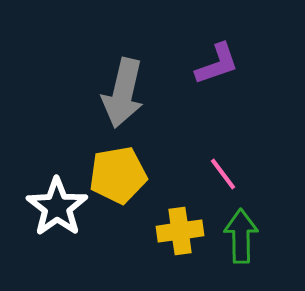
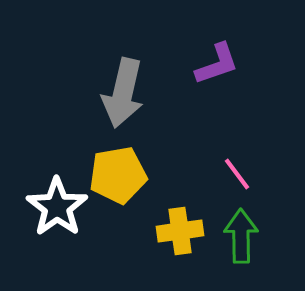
pink line: moved 14 px right
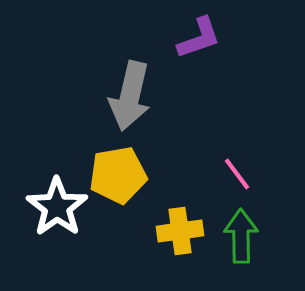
purple L-shape: moved 18 px left, 26 px up
gray arrow: moved 7 px right, 3 px down
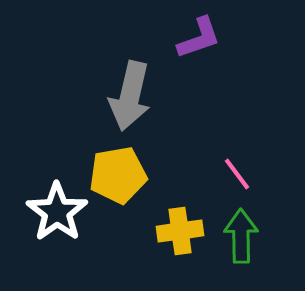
white star: moved 5 px down
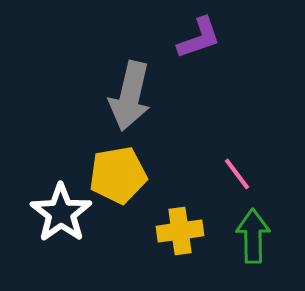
white star: moved 4 px right, 1 px down
green arrow: moved 12 px right
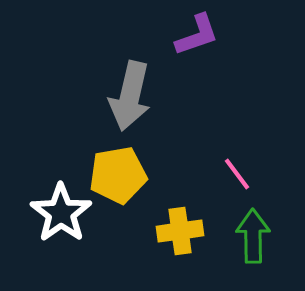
purple L-shape: moved 2 px left, 3 px up
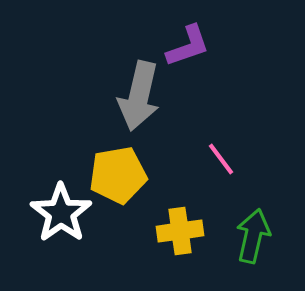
purple L-shape: moved 9 px left, 11 px down
gray arrow: moved 9 px right
pink line: moved 16 px left, 15 px up
green arrow: rotated 14 degrees clockwise
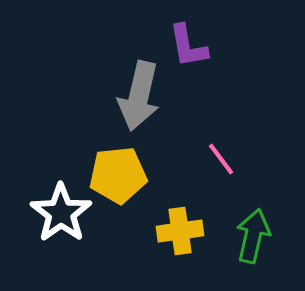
purple L-shape: rotated 99 degrees clockwise
yellow pentagon: rotated 4 degrees clockwise
